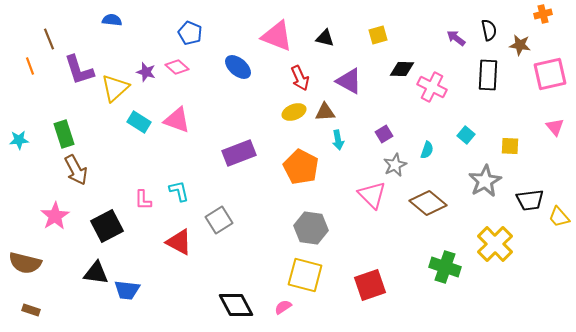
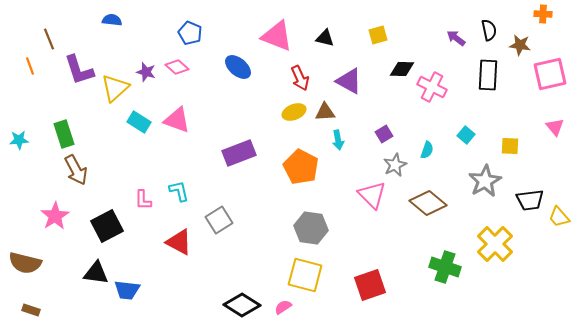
orange cross at (543, 14): rotated 18 degrees clockwise
black diamond at (236, 305): moved 6 px right; rotated 30 degrees counterclockwise
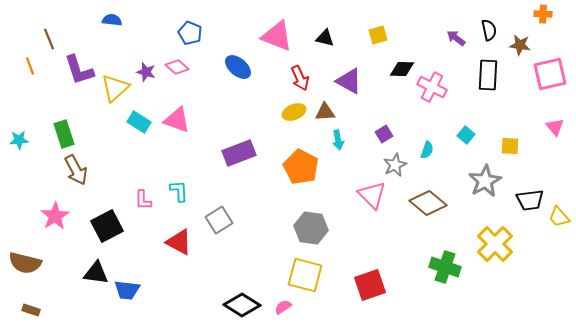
cyan L-shape at (179, 191): rotated 10 degrees clockwise
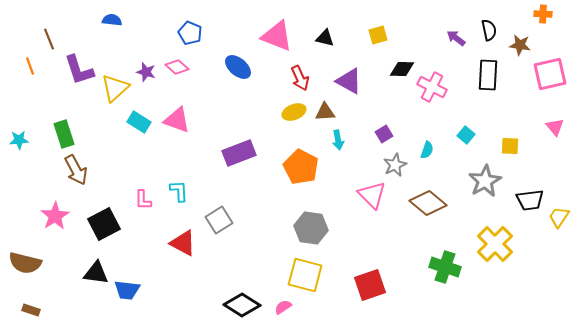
yellow trapezoid at (559, 217): rotated 75 degrees clockwise
black square at (107, 226): moved 3 px left, 2 px up
red triangle at (179, 242): moved 4 px right, 1 px down
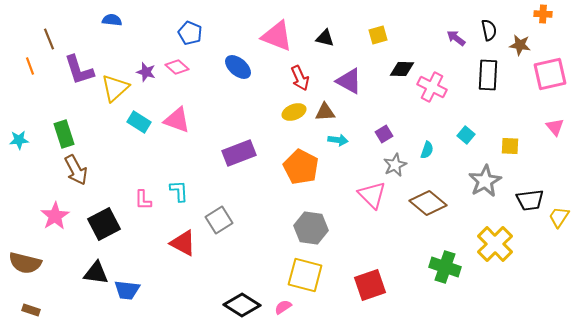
cyan arrow at (338, 140): rotated 72 degrees counterclockwise
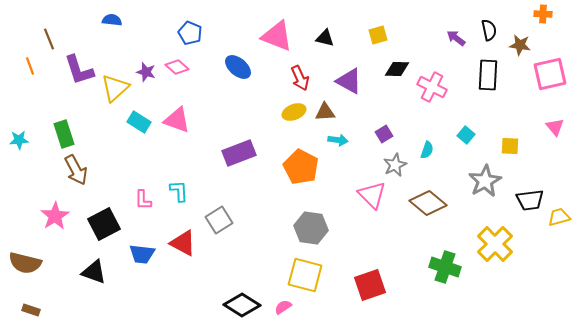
black diamond at (402, 69): moved 5 px left
yellow trapezoid at (559, 217): rotated 40 degrees clockwise
black triangle at (96, 273): moved 2 px left, 1 px up; rotated 12 degrees clockwise
blue trapezoid at (127, 290): moved 15 px right, 36 px up
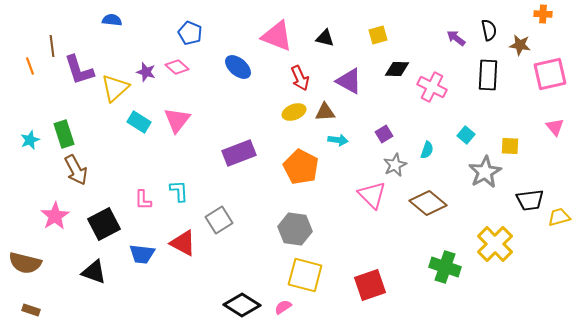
brown line at (49, 39): moved 3 px right, 7 px down; rotated 15 degrees clockwise
pink triangle at (177, 120): rotated 48 degrees clockwise
cyan star at (19, 140): moved 11 px right; rotated 18 degrees counterclockwise
gray star at (485, 181): moved 9 px up
gray hexagon at (311, 228): moved 16 px left, 1 px down
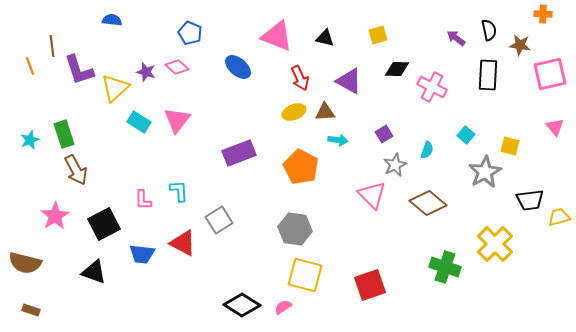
yellow square at (510, 146): rotated 12 degrees clockwise
